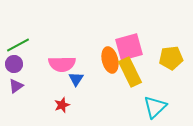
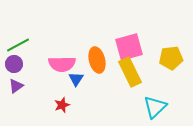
orange ellipse: moved 13 px left
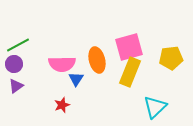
yellow rectangle: rotated 48 degrees clockwise
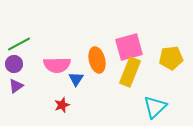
green line: moved 1 px right, 1 px up
pink semicircle: moved 5 px left, 1 px down
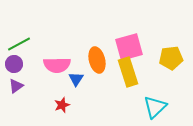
yellow rectangle: moved 2 px left; rotated 40 degrees counterclockwise
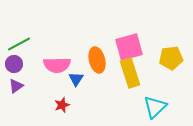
yellow rectangle: moved 2 px right, 1 px down
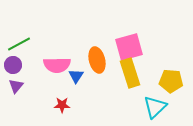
yellow pentagon: moved 23 px down; rotated 10 degrees clockwise
purple circle: moved 1 px left, 1 px down
blue triangle: moved 3 px up
purple triangle: rotated 14 degrees counterclockwise
red star: rotated 21 degrees clockwise
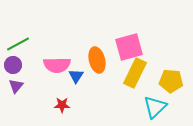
green line: moved 1 px left
yellow rectangle: moved 5 px right; rotated 44 degrees clockwise
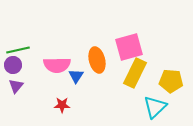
green line: moved 6 px down; rotated 15 degrees clockwise
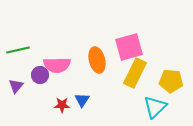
purple circle: moved 27 px right, 10 px down
blue triangle: moved 6 px right, 24 px down
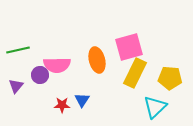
yellow pentagon: moved 1 px left, 3 px up
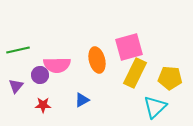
blue triangle: rotated 28 degrees clockwise
red star: moved 19 px left
